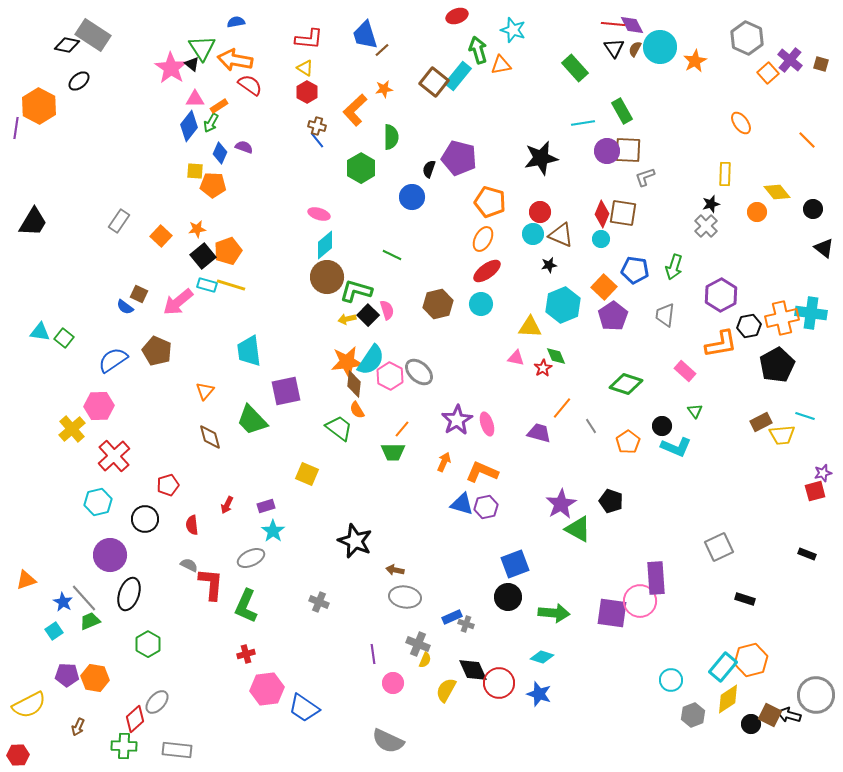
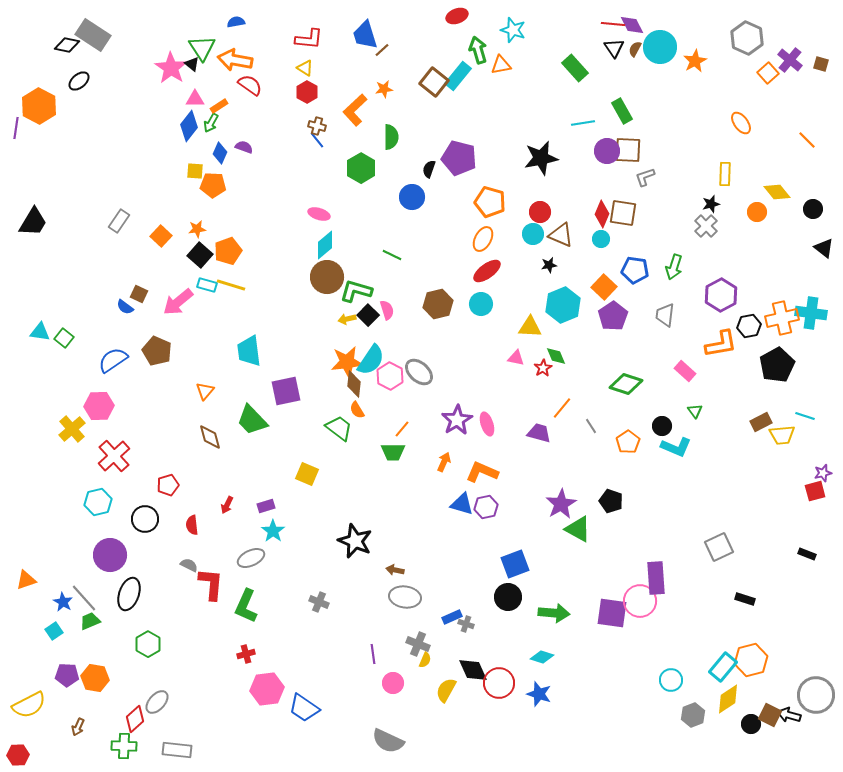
black square at (203, 256): moved 3 px left, 1 px up; rotated 10 degrees counterclockwise
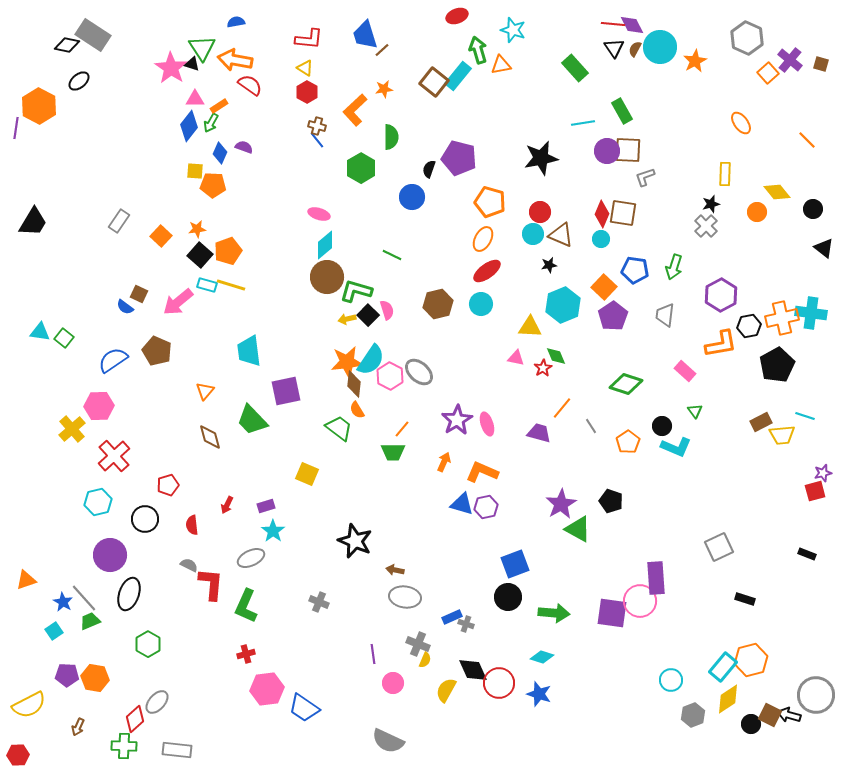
black triangle at (192, 64): rotated 21 degrees counterclockwise
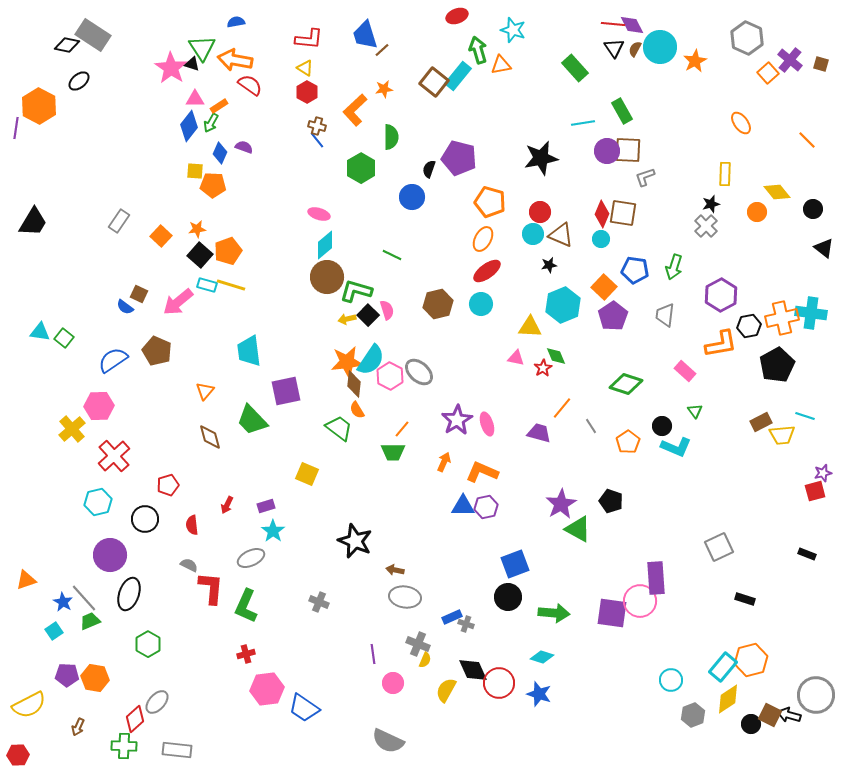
blue triangle at (462, 504): moved 1 px right, 2 px down; rotated 15 degrees counterclockwise
red L-shape at (211, 584): moved 4 px down
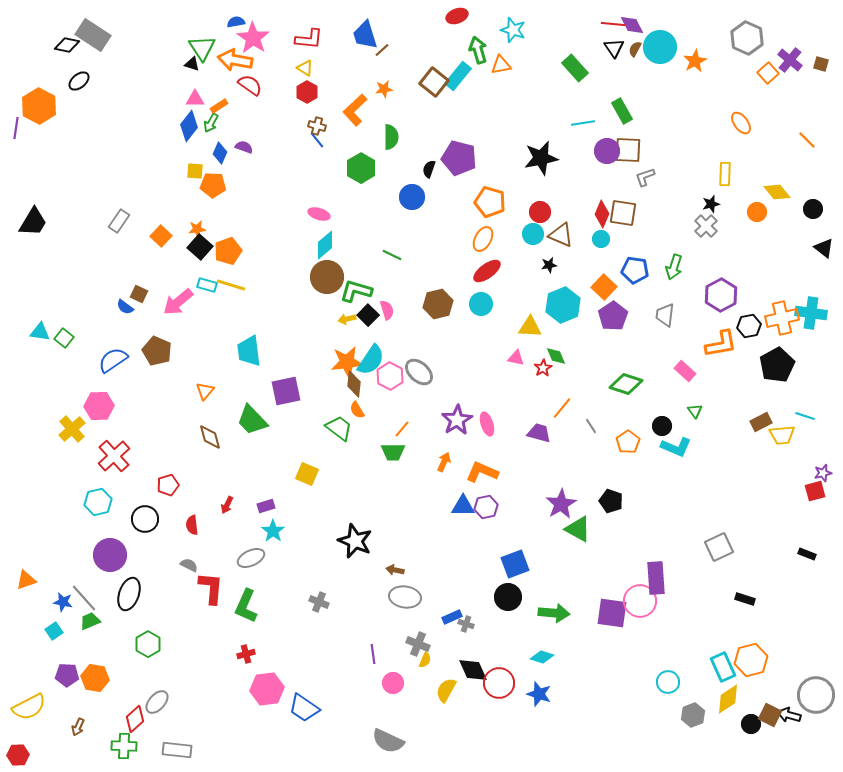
pink star at (171, 68): moved 82 px right, 30 px up
black square at (200, 255): moved 8 px up
blue star at (63, 602): rotated 18 degrees counterclockwise
cyan rectangle at (723, 667): rotated 64 degrees counterclockwise
cyan circle at (671, 680): moved 3 px left, 2 px down
yellow semicircle at (29, 705): moved 2 px down
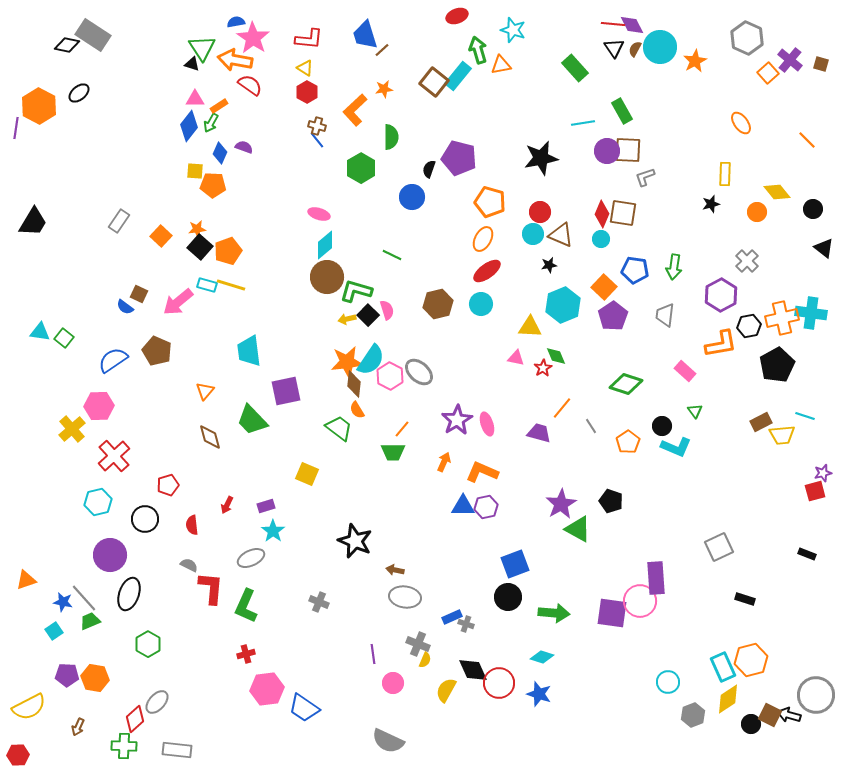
black ellipse at (79, 81): moved 12 px down
gray cross at (706, 226): moved 41 px right, 35 px down
green arrow at (674, 267): rotated 10 degrees counterclockwise
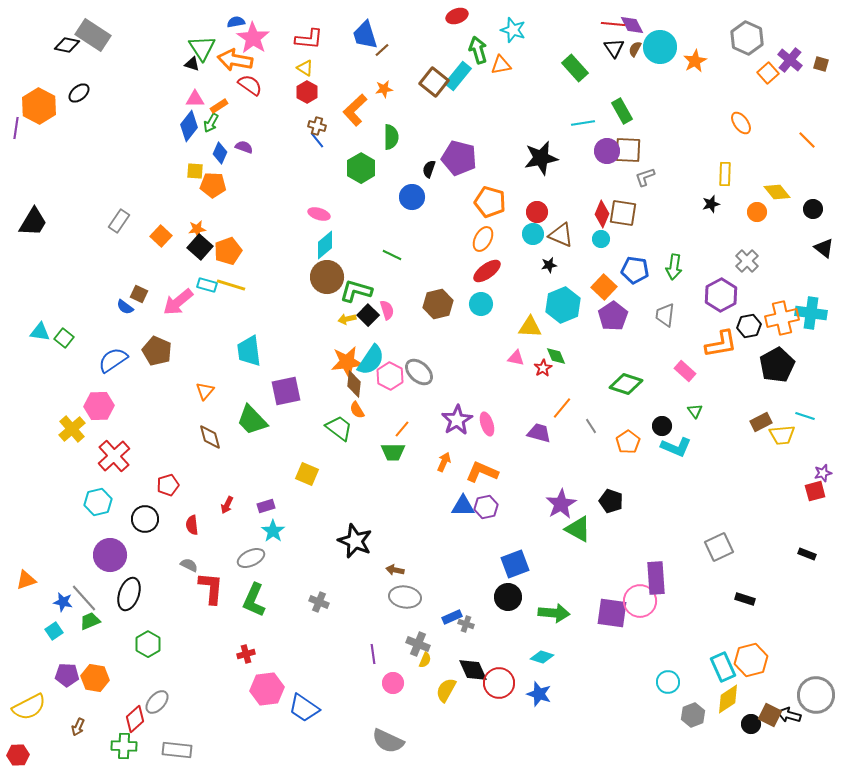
red circle at (540, 212): moved 3 px left
green L-shape at (246, 606): moved 8 px right, 6 px up
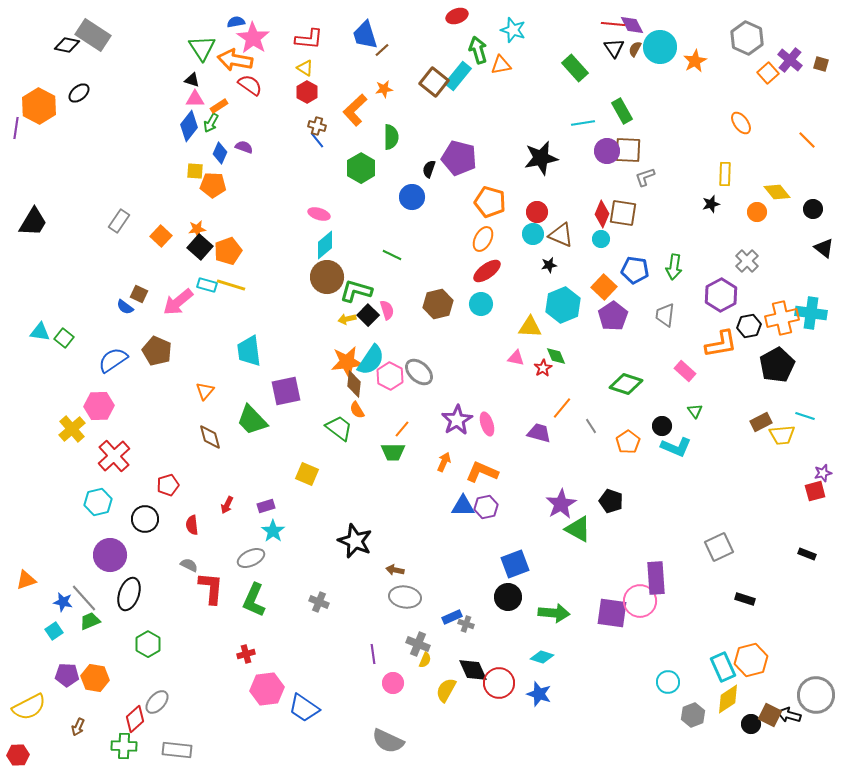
black triangle at (192, 64): moved 16 px down
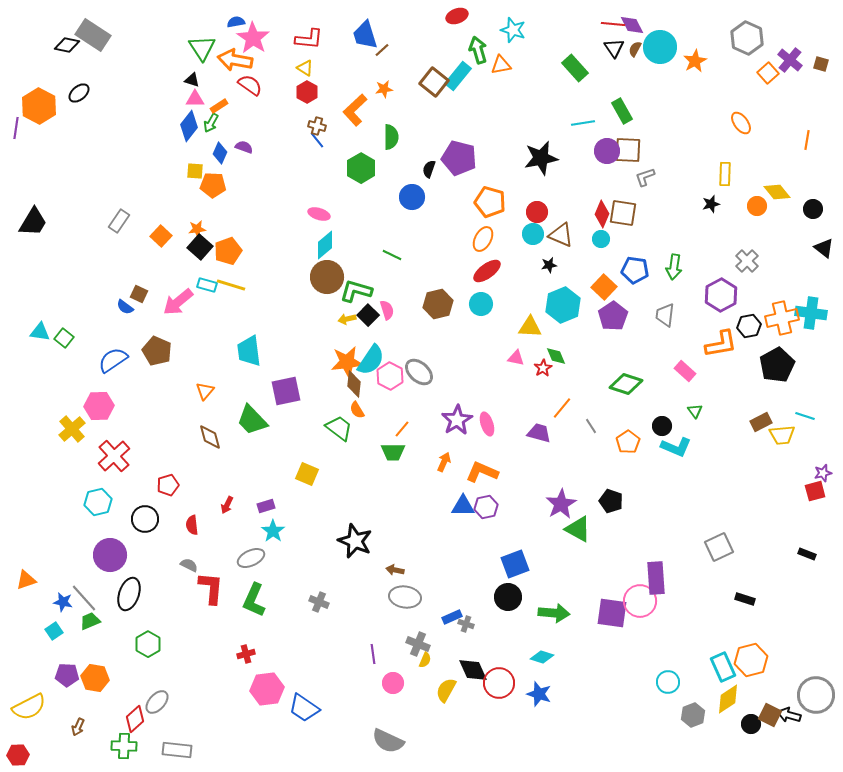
orange line at (807, 140): rotated 54 degrees clockwise
orange circle at (757, 212): moved 6 px up
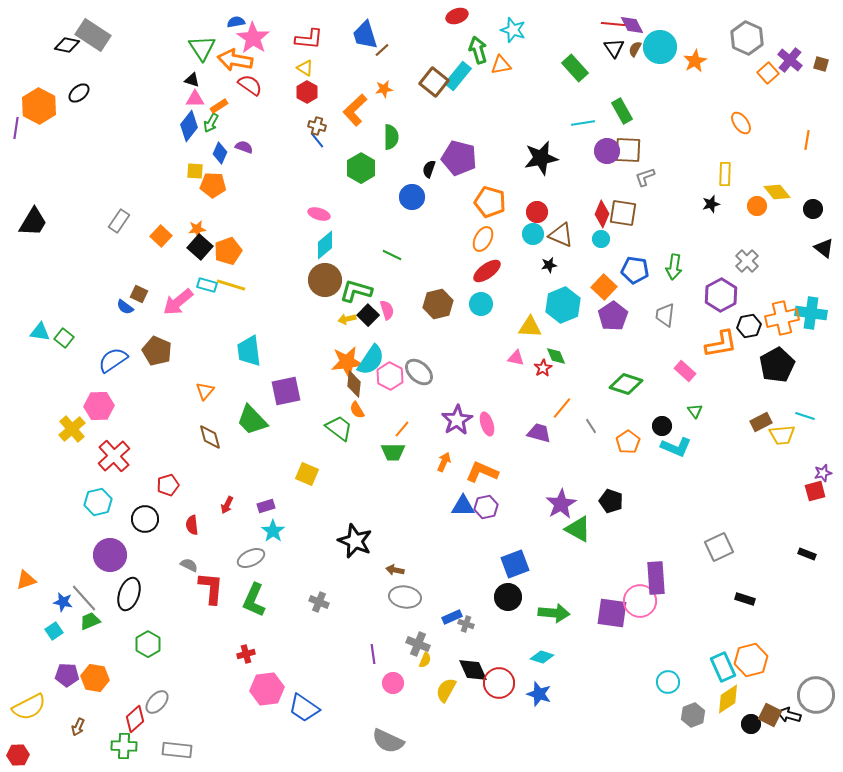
brown circle at (327, 277): moved 2 px left, 3 px down
